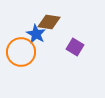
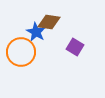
blue star: moved 2 px up
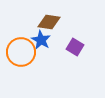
blue star: moved 5 px right, 8 px down
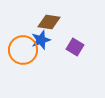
blue star: rotated 24 degrees clockwise
orange circle: moved 2 px right, 2 px up
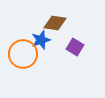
brown diamond: moved 6 px right, 1 px down
orange circle: moved 4 px down
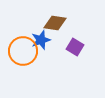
orange circle: moved 3 px up
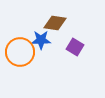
blue star: rotated 18 degrees clockwise
orange circle: moved 3 px left, 1 px down
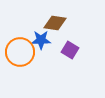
purple square: moved 5 px left, 3 px down
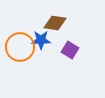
orange circle: moved 5 px up
